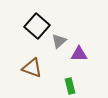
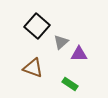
gray triangle: moved 2 px right, 1 px down
brown triangle: moved 1 px right
green rectangle: moved 2 px up; rotated 42 degrees counterclockwise
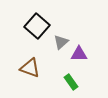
brown triangle: moved 3 px left
green rectangle: moved 1 px right, 2 px up; rotated 21 degrees clockwise
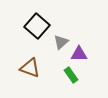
green rectangle: moved 7 px up
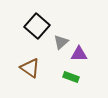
brown triangle: rotated 15 degrees clockwise
green rectangle: moved 2 px down; rotated 35 degrees counterclockwise
